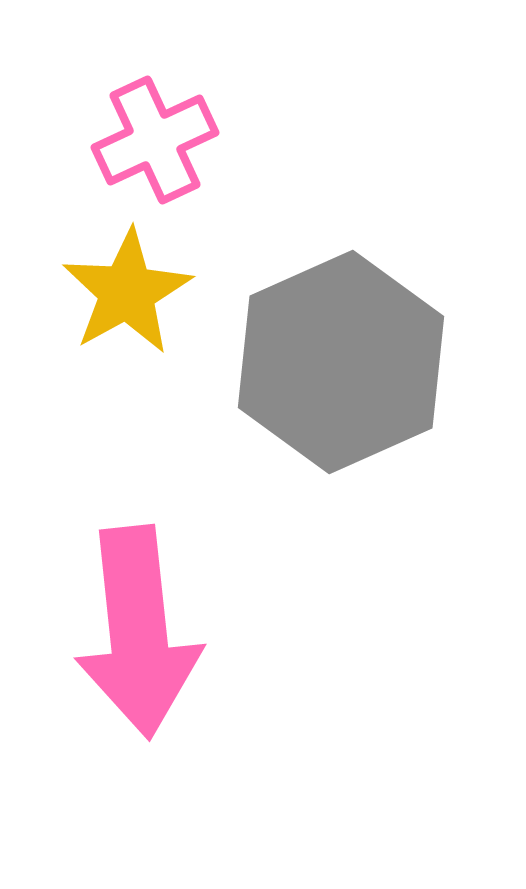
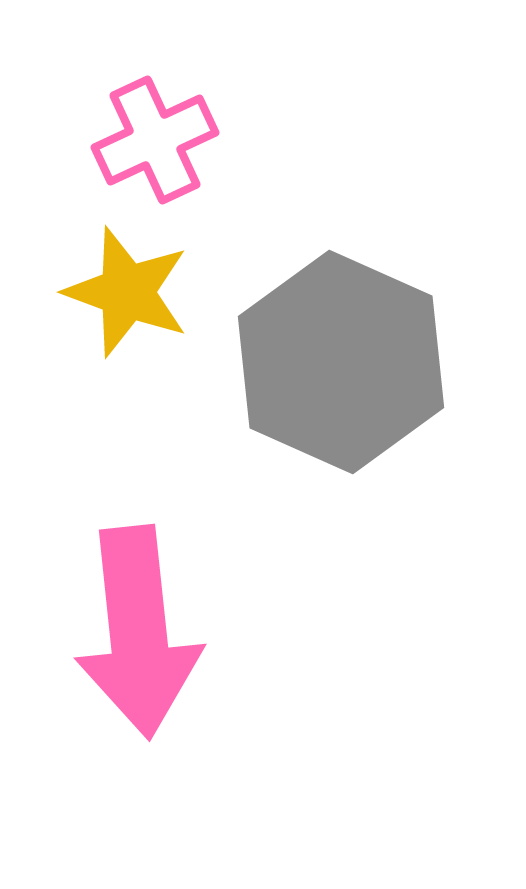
yellow star: rotated 23 degrees counterclockwise
gray hexagon: rotated 12 degrees counterclockwise
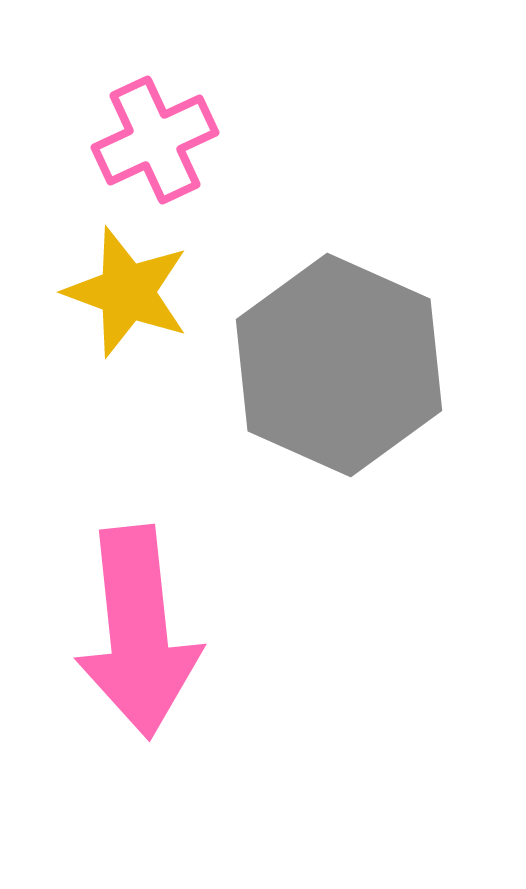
gray hexagon: moved 2 px left, 3 px down
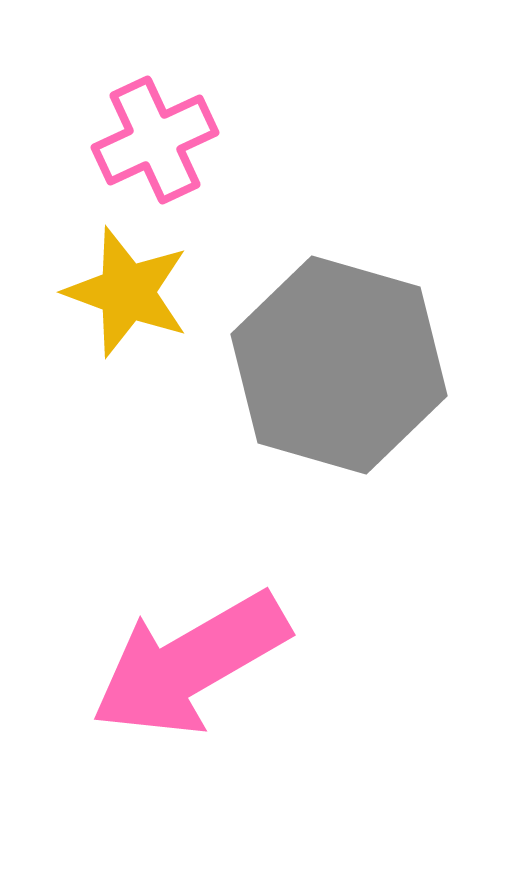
gray hexagon: rotated 8 degrees counterclockwise
pink arrow: moved 52 px right, 32 px down; rotated 66 degrees clockwise
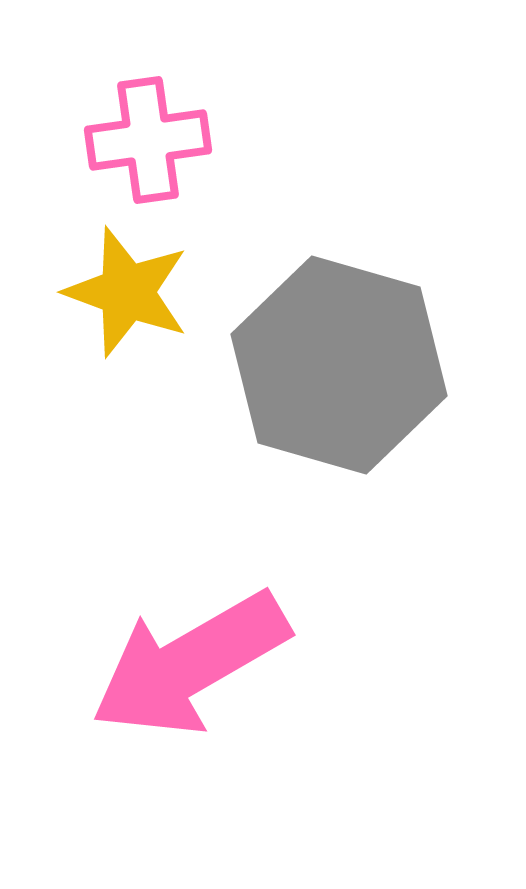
pink cross: moved 7 px left; rotated 17 degrees clockwise
